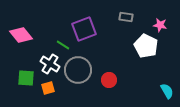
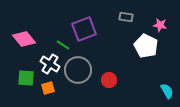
pink diamond: moved 3 px right, 4 px down
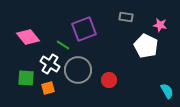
pink diamond: moved 4 px right, 2 px up
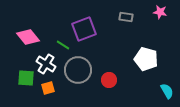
pink star: moved 13 px up
white pentagon: moved 13 px down; rotated 10 degrees counterclockwise
white cross: moved 4 px left
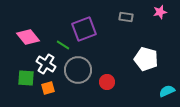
pink star: rotated 24 degrees counterclockwise
red circle: moved 2 px left, 2 px down
cyan semicircle: rotated 84 degrees counterclockwise
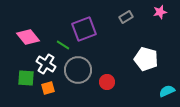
gray rectangle: rotated 40 degrees counterclockwise
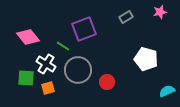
green line: moved 1 px down
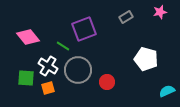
white cross: moved 2 px right, 2 px down
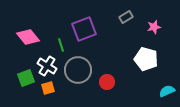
pink star: moved 6 px left, 15 px down
green line: moved 2 px left, 1 px up; rotated 40 degrees clockwise
white cross: moved 1 px left
green square: rotated 24 degrees counterclockwise
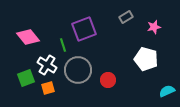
green line: moved 2 px right
white cross: moved 1 px up
red circle: moved 1 px right, 2 px up
